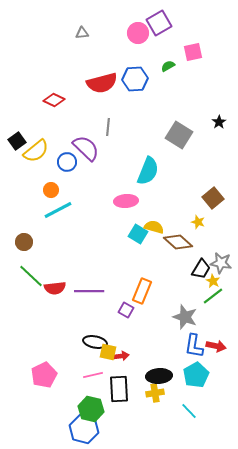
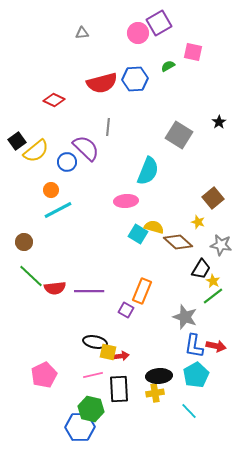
pink square at (193, 52): rotated 24 degrees clockwise
gray star at (221, 263): moved 18 px up
blue hexagon at (84, 429): moved 4 px left, 2 px up; rotated 16 degrees counterclockwise
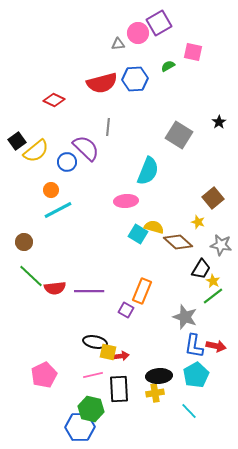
gray triangle at (82, 33): moved 36 px right, 11 px down
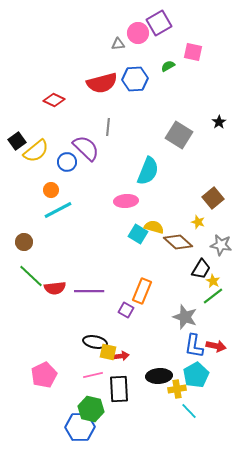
yellow cross at (155, 393): moved 22 px right, 4 px up
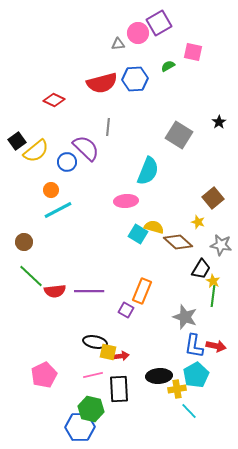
red semicircle at (55, 288): moved 3 px down
green line at (213, 296): rotated 45 degrees counterclockwise
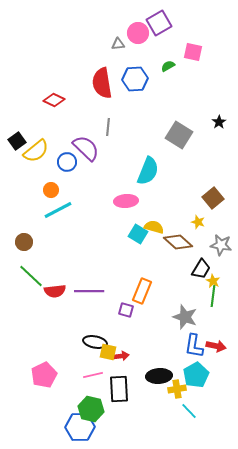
red semicircle at (102, 83): rotated 96 degrees clockwise
purple square at (126, 310): rotated 14 degrees counterclockwise
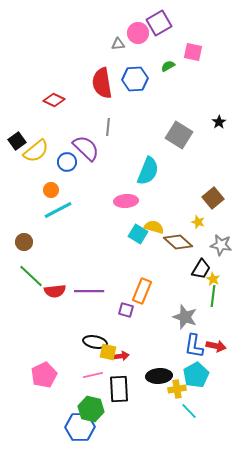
yellow star at (213, 281): moved 2 px up
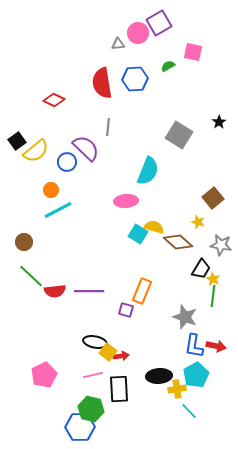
yellow square at (108, 352): rotated 24 degrees clockwise
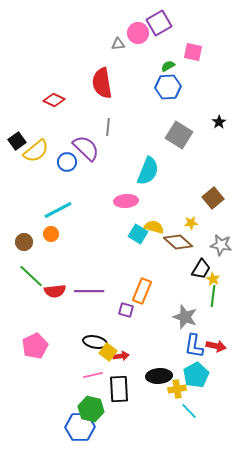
blue hexagon at (135, 79): moved 33 px right, 8 px down
orange circle at (51, 190): moved 44 px down
yellow star at (198, 222): moved 7 px left, 1 px down; rotated 24 degrees counterclockwise
pink pentagon at (44, 375): moved 9 px left, 29 px up
